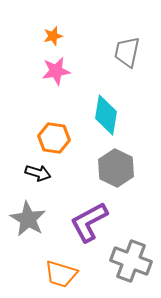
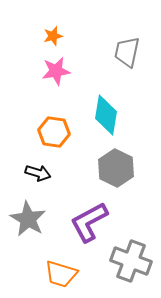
orange hexagon: moved 6 px up
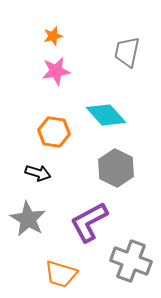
cyan diamond: rotated 51 degrees counterclockwise
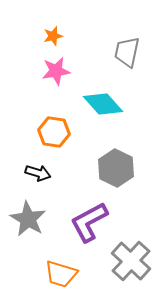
cyan diamond: moved 3 px left, 11 px up
gray cross: rotated 21 degrees clockwise
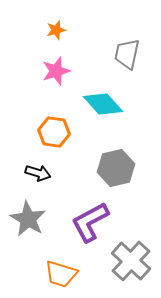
orange star: moved 3 px right, 6 px up
gray trapezoid: moved 2 px down
pink star: rotated 8 degrees counterclockwise
gray hexagon: rotated 21 degrees clockwise
purple L-shape: moved 1 px right
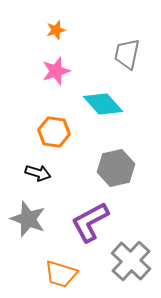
gray star: rotated 9 degrees counterclockwise
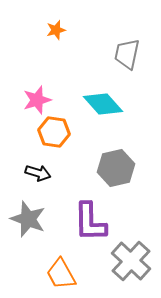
pink star: moved 19 px left, 29 px down
purple L-shape: rotated 63 degrees counterclockwise
orange trapezoid: rotated 44 degrees clockwise
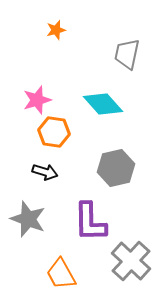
black arrow: moved 7 px right, 1 px up
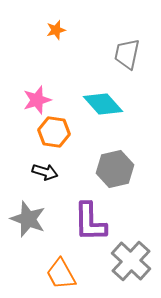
gray hexagon: moved 1 px left, 1 px down
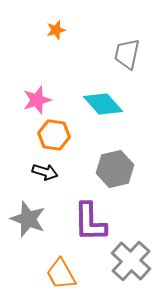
orange hexagon: moved 3 px down
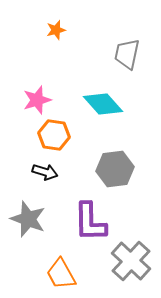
gray hexagon: rotated 6 degrees clockwise
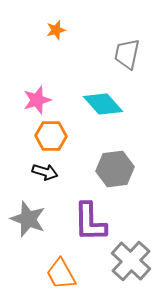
orange hexagon: moved 3 px left, 1 px down; rotated 8 degrees counterclockwise
